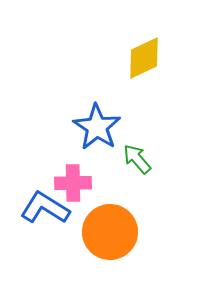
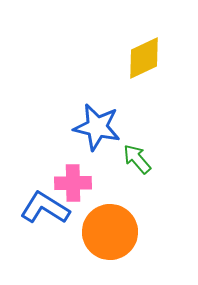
blue star: rotated 21 degrees counterclockwise
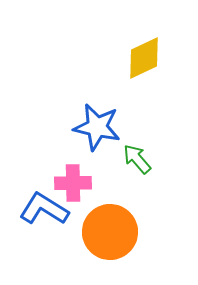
blue L-shape: moved 1 px left, 1 px down
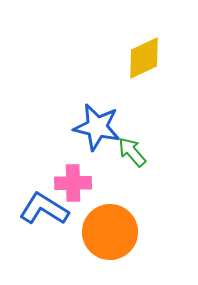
green arrow: moved 5 px left, 7 px up
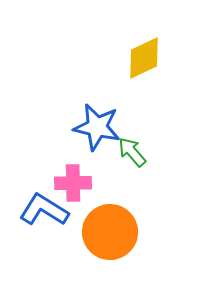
blue L-shape: moved 1 px down
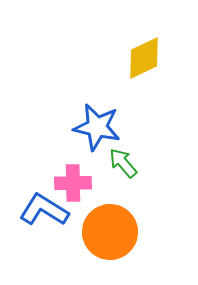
green arrow: moved 9 px left, 11 px down
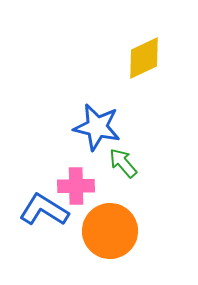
pink cross: moved 3 px right, 3 px down
orange circle: moved 1 px up
